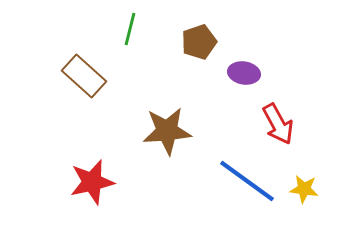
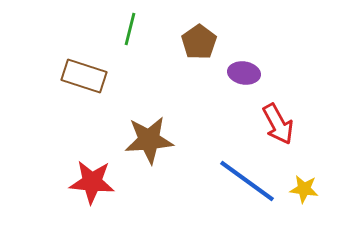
brown pentagon: rotated 16 degrees counterclockwise
brown rectangle: rotated 24 degrees counterclockwise
brown star: moved 18 px left, 9 px down
red star: rotated 18 degrees clockwise
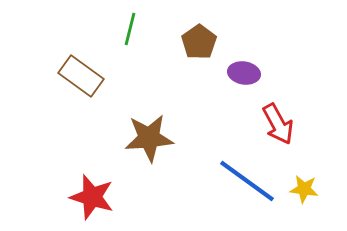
brown rectangle: moved 3 px left; rotated 18 degrees clockwise
brown star: moved 2 px up
red star: moved 15 px down; rotated 12 degrees clockwise
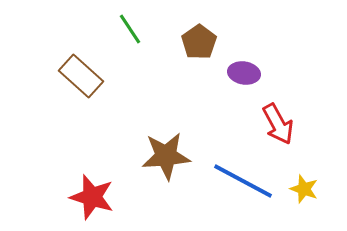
green line: rotated 48 degrees counterclockwise
brown rectangle: rotated 6 degrees clockwise
brown star: moved 17 px right, 18 px down
blue line: moved 4 px left; rotated 8 degrees counterclockwise
yellow star: rotated 12 degrees clockwise
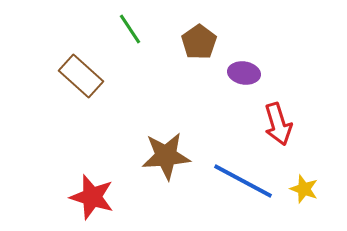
red arrow: rotated 12 degrees clockwise
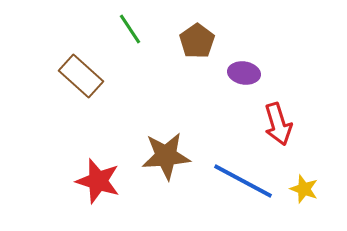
brown pentagon: moved 2 px left, 1 px up
red star: moved 6 px right, 16 px up
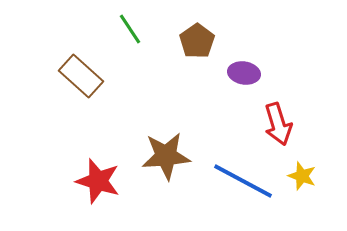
yellow star: moved 2 px left, 13 px up
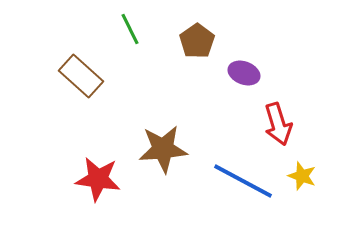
green line: rotated 8 degrees clockwise
purple ellipse: rotated 12 degrees clockwise
brown star: moved 3 px left, 7 px up
red star: moved 2 px up; rotated 9 degrees counterclockwise
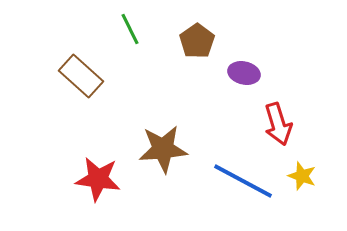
purple ellipse: rotated 8 degrees counterclockwise
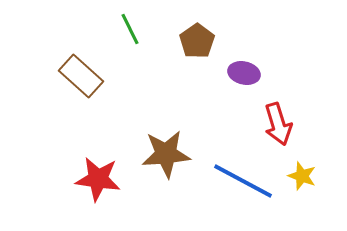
brown star: moved 3 px right, 5 px down
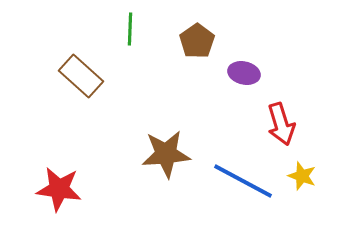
green line: rotated 28 degrees clockwise
red arrow: moved 3 px right
red star: moved 39 px left, 10 px down
